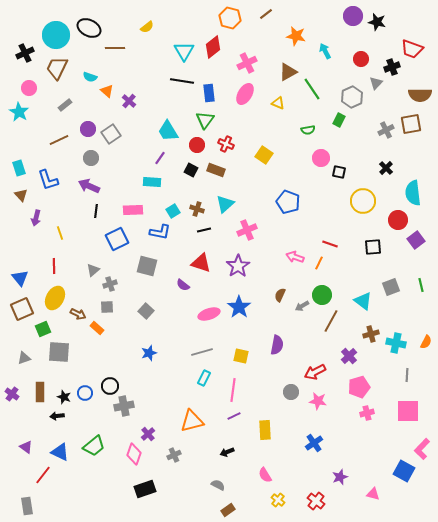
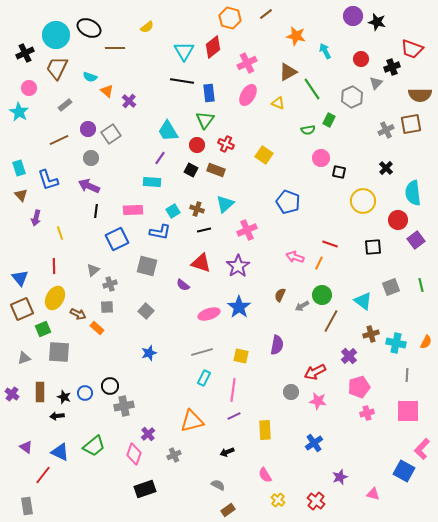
pink ellipse at (245, 94): moved 3 px right, 1 px down
green rectangle at (339, 120): moved 10 px left
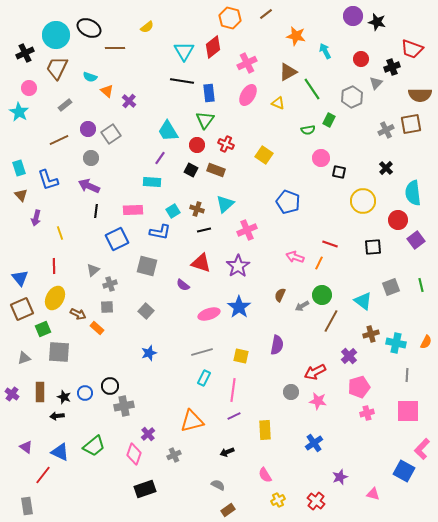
yellow cross at (278, 500): rotated 24 degrees clockwise
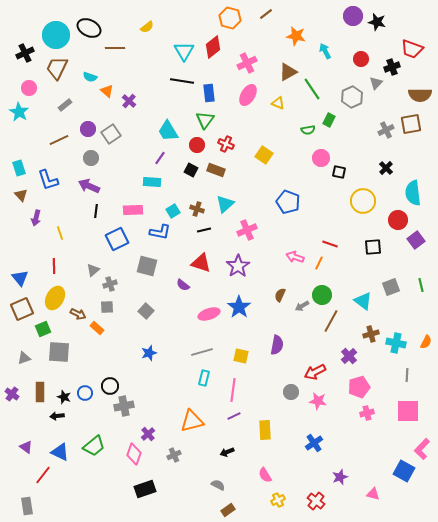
cyan rectangle at (204, 378): rotated 14 degrees counterclockwise
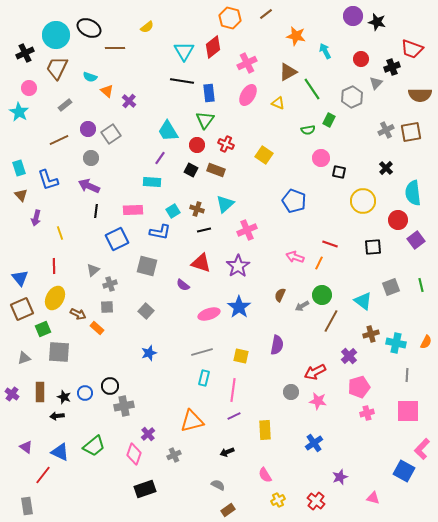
brown square at (411, 124): moved 8 px down
blue pentagon at (288, 202): moved 6 px right, 1 px up
pink triangle at (373, 494): moved 4 px down
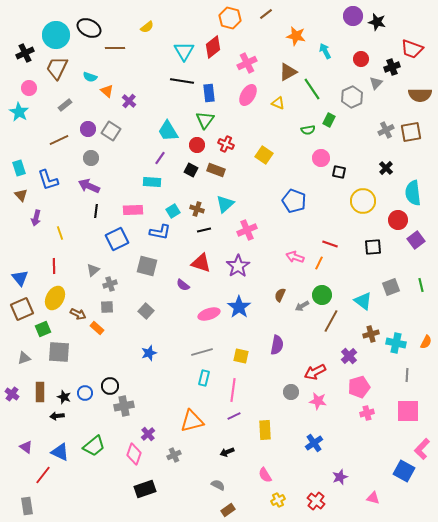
gray square at (111, 134): moved 3 px up; rotated 24 degrees counterclockwise
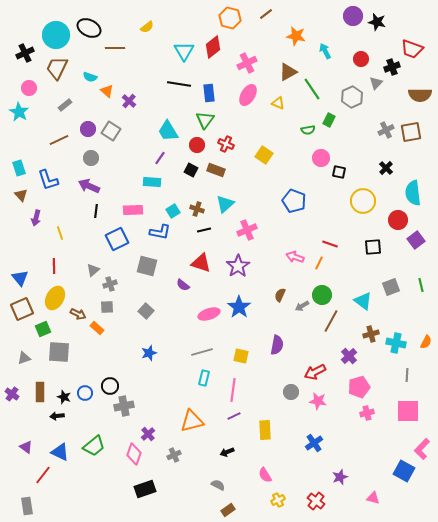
black line at (182, 81): moved 3 px left, 3 px down
